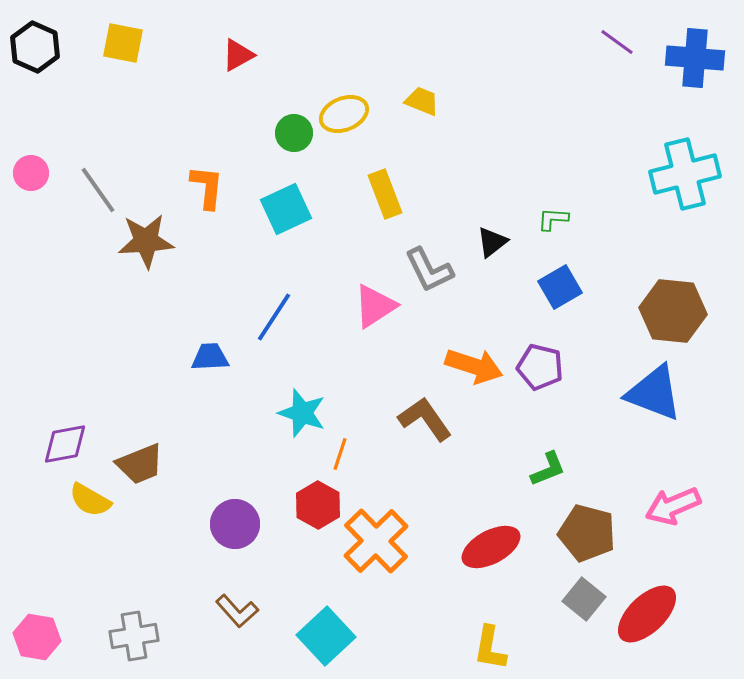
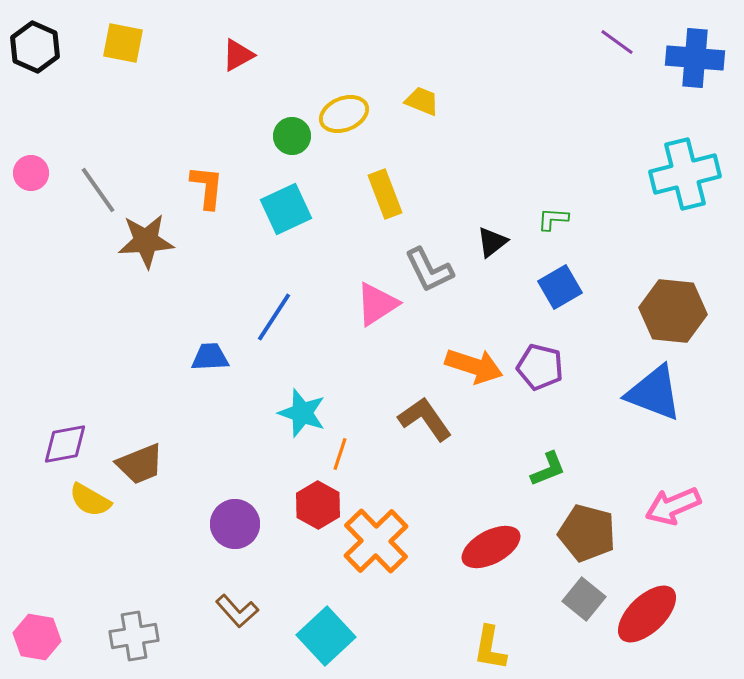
green circle at (294, 133): moved 2 px left, 3 px down
pink triangle at (375, 306): moved 2 px right, 2 px up
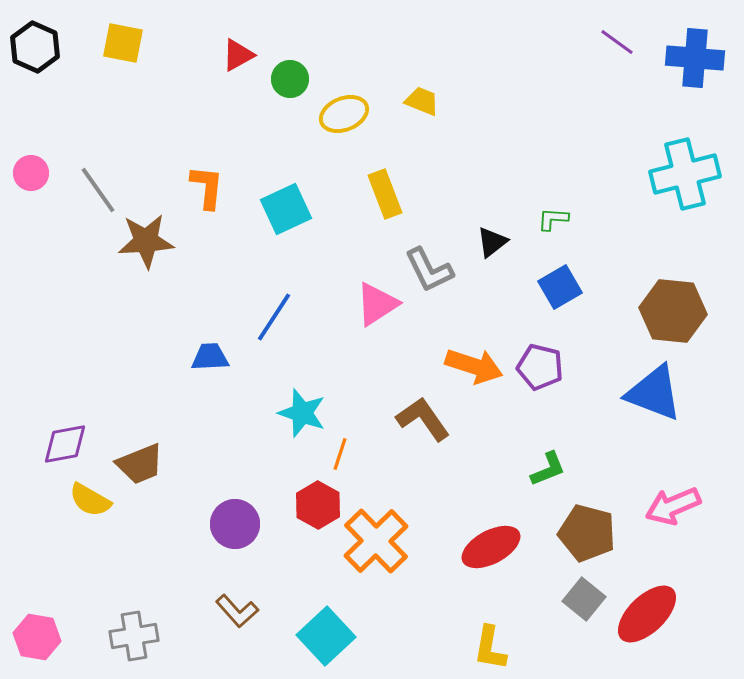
green circle at (292, 136): moved 2 px left, 57 px up
brown L-shape at (425, 419): moved 2 px left
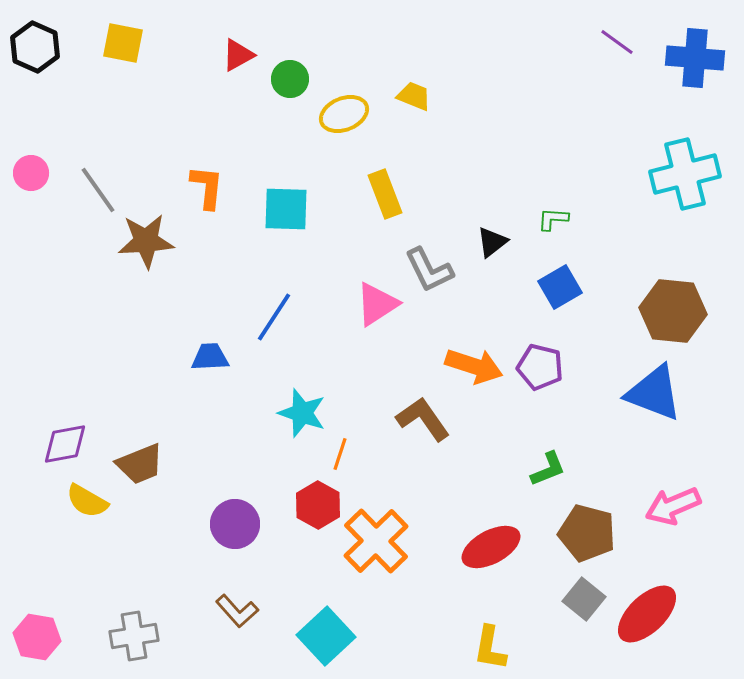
yellow trapezoid at (422, 101): moved 8 px left, 5 px up
cyan square at (286, 209): rotated 27 degrees clockwise
yellow semicircle at (90, 500): moved 3 px left, 1 px down
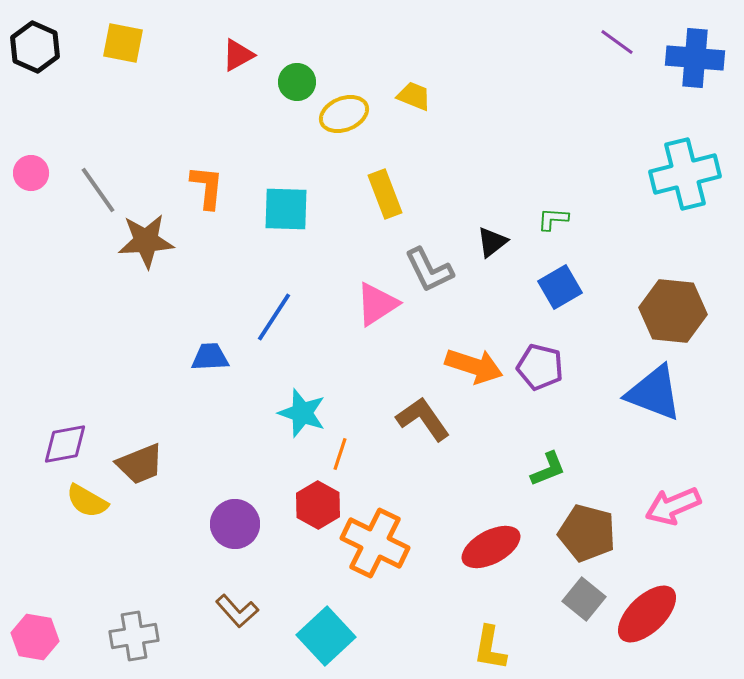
green circle at (290, 79): moved 7 px right, 3 px down
orange cross at (376, 541): moved 1 px left, 2 px down; rotated 20 degrees counterclockwise
pink hexagon at (37, 637): moved 2 px left
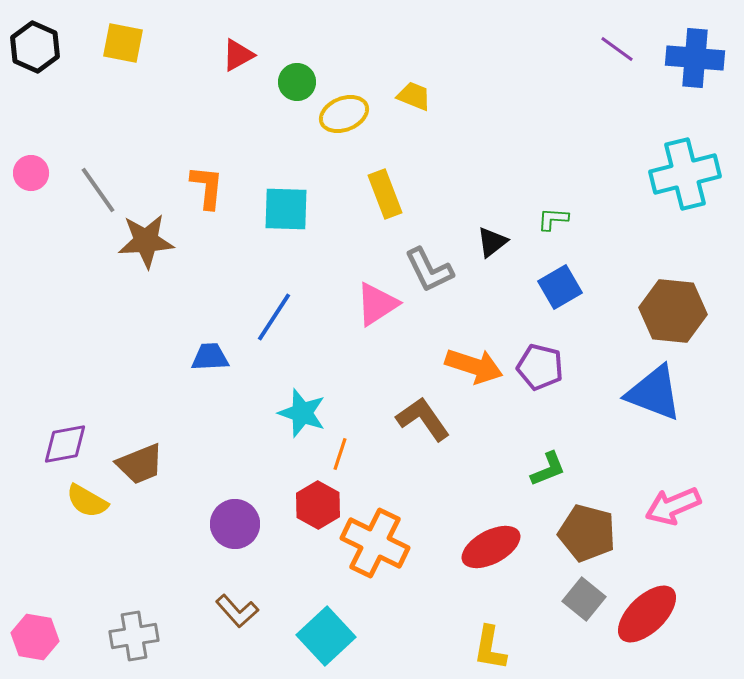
purple line at (617, 42): moved 7 px down
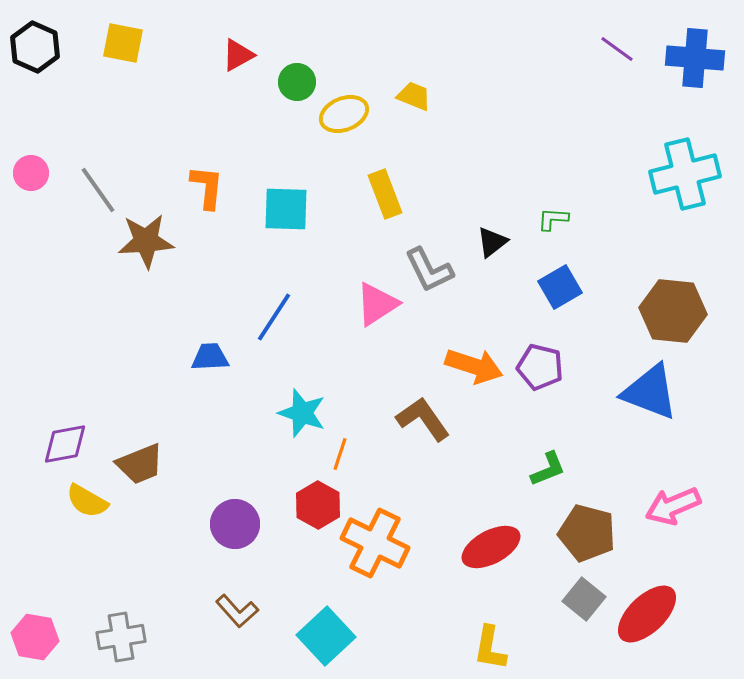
blue triangle at (654, 393): moved 4 px left, 1 px up
gray cross at (134, 636): moved 13 px left, 1 px down
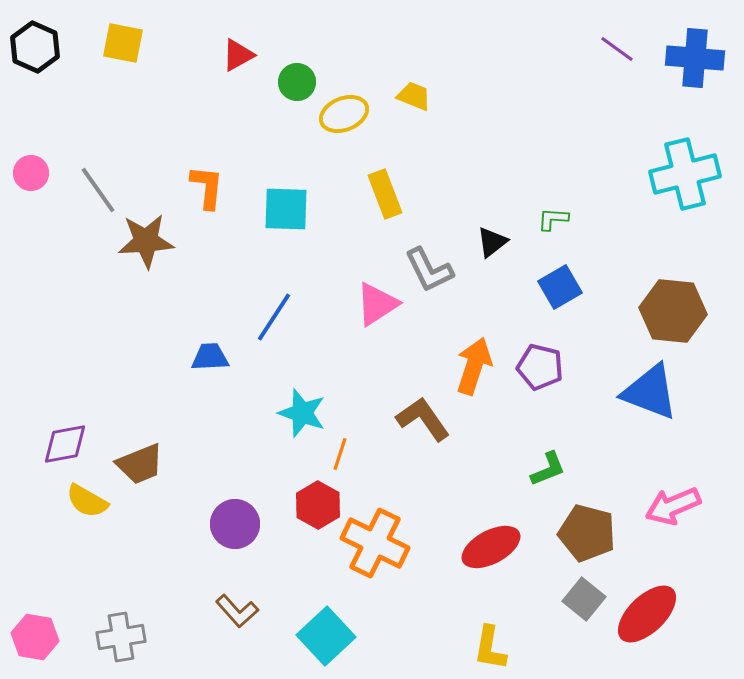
orange arrow at (474, 366): rotated 90 degrees counterclockwise
